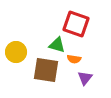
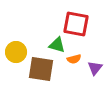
red square: rotated 8 degrees counterclockwise
orange semicircle: rotated 24 degrees counterclockwise
brown square: moved 5 px left, 1 px up
purple triangle: moved 10 px right, 10 px up
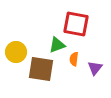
green triangle: rotated 36 degrees counterclockwise
orange semicircle: rotated 112 degrees clockwise
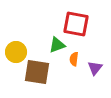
brown square: moved 4 px left, 3 px down
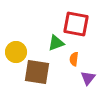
green triangle: moved 1 px left, 2 px up
purple triangle: moved 7 px left, 10 px down
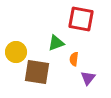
red square: moved 5 px right, 5 px up
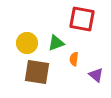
red square: moved 1 px right
yellow circle: moved 11 px right, 9 px up
purple triangle: moved 8 px right, 3 px up; rotated 28 degrees counterclockwise
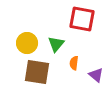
green triangle: moved 1 px down; rotated 30 degrees counterclockwise
orange semicircle: moved 4 px down
